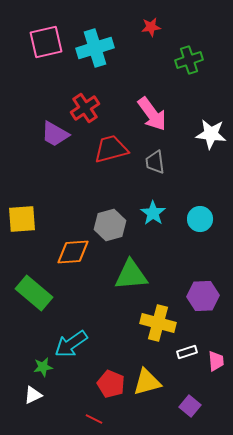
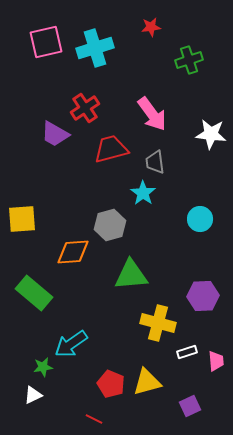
cyan star: moved 10 px left, 20 px up
purple square: rotated 25 degrees clockwise
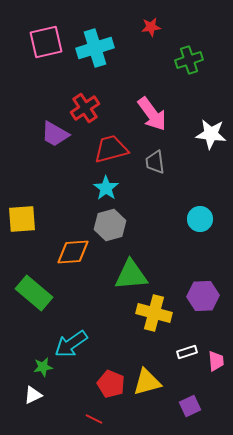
cyan star: moved 37 px left, 5 px up
yellow cross: moved 4 px left, 10 px up
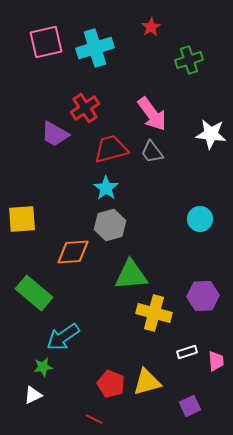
red star: rotated 24 degrees counterclockwise
gray trapezoid: moved 3 px left, 10 px up; rotated 30 degrees counterclockwise
cyan arrow: moved 8 px left, 7 px up
